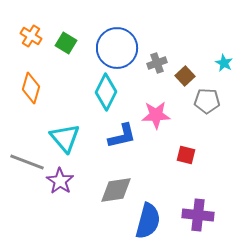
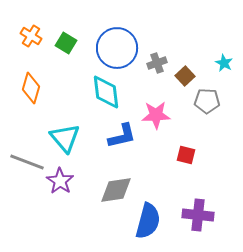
cyan diamond: rotated 33 degrees counterclockwise
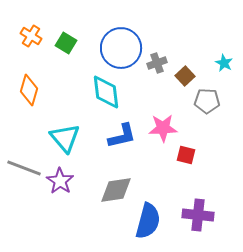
blue circle: moved 4 px right
orange diamond: moved 2 px left, 2 px down
pink star: moved 7 px right, 13 px down
gray line: moved 3 px left, 6 px down
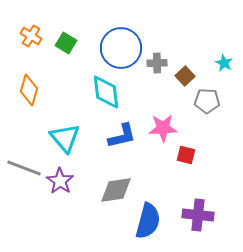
gray cross: rotated 18 degrees clockwise
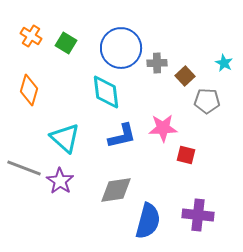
cyan triangle: rotated 8 degrees counterclockwise
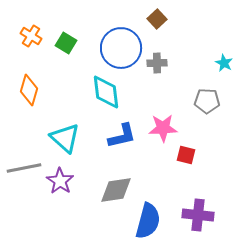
brown square: moved 28 px left, 57 px up
gray line: rotated 32 degrees counterclockwise
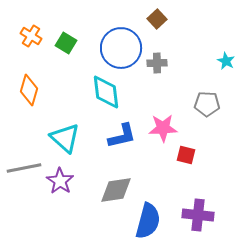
cyan star: moved 2 px right, 2 px up
gray pentagon: moved 3 px down
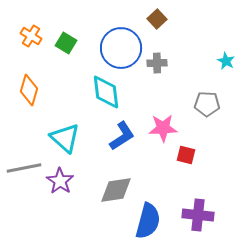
blue L-shape: rotated 20 degrees counterclockwise
